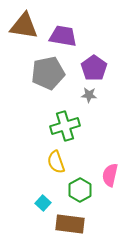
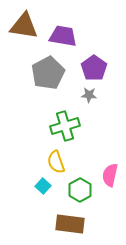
gray pentagon: rotated 16 degrees counterclockwise
cyan square: moved 17 px up
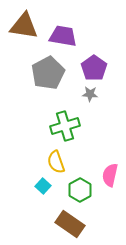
gray star: moved 1 px right, 1 px up
brown rectangle: rotated 28 degrees clockwise
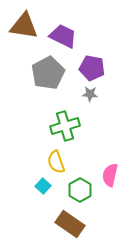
purple trapezoid: rotated 16 degrees clockwise
purple pentagon: moved 2 px left; rotated 25 degrees counterclockwise
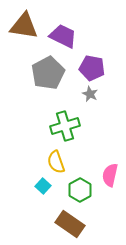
gray star: rotated 21 degrees clockwise
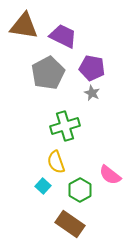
gray star: moved 2 px right, 1 px up
pink semicircle: rotated 65 degrees counterclockwise
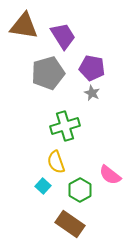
purple trapezoid: rotated 32 degrees clockwise
gray pentagon: rotated 12 degrees clockwise
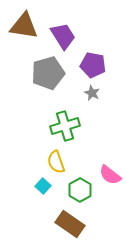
purple pentagon: moved 1 px right, 3 px up
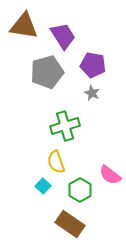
gray pentagon: moved 1 px left, 1 px up
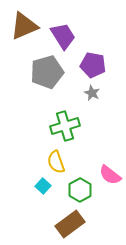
brown triangle: rotated 32 degrees counterclockwise
brown rectangle: rotated 72 degrees counterclockwise
